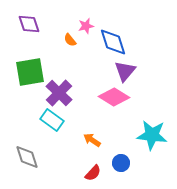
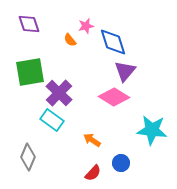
cyan star: moved 5 px up
gray diamond: moved 1 px right; rotated 40 degrees clockwise
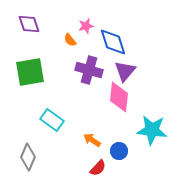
purple cross: moved 30 px right, 23 px up; rotated 28 degrees counterclockwise
pink diamond: moved 5 px right; rotated 64 degrees clockwise
blue circle: moved 2 px left, 12 px up
red semicircle: moved 5 px right, 5 px up
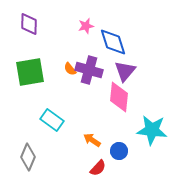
purple diamond: rotated 20 degrees clockwise
orange semicircle: moved 29 px down
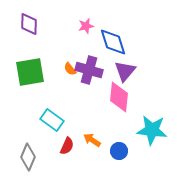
red semicircle: moved 31 px left, 22 px up; rotated 18 degrees counterclockwise
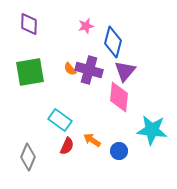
blue diamond: rotated 32 degrees clockwise
cyan rectangle: moved 8 px right
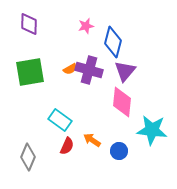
orange semicircle: rotated 80 degrees counterclockwise
pink diamond: moved 3 px right, 5 px down
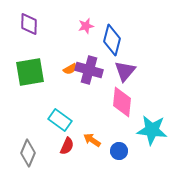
blue diamond: moved 1 px left, 2 px up
gray diamond: moved 4 px up
